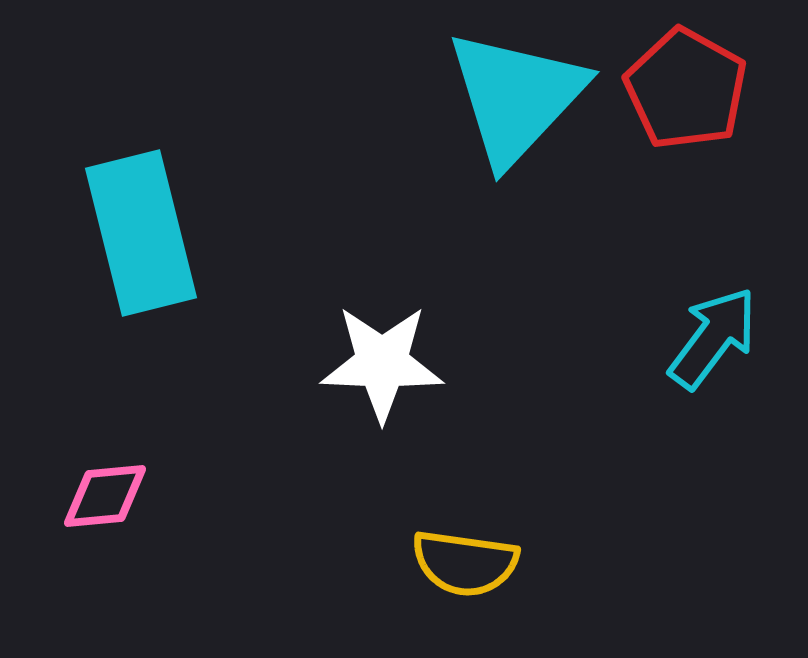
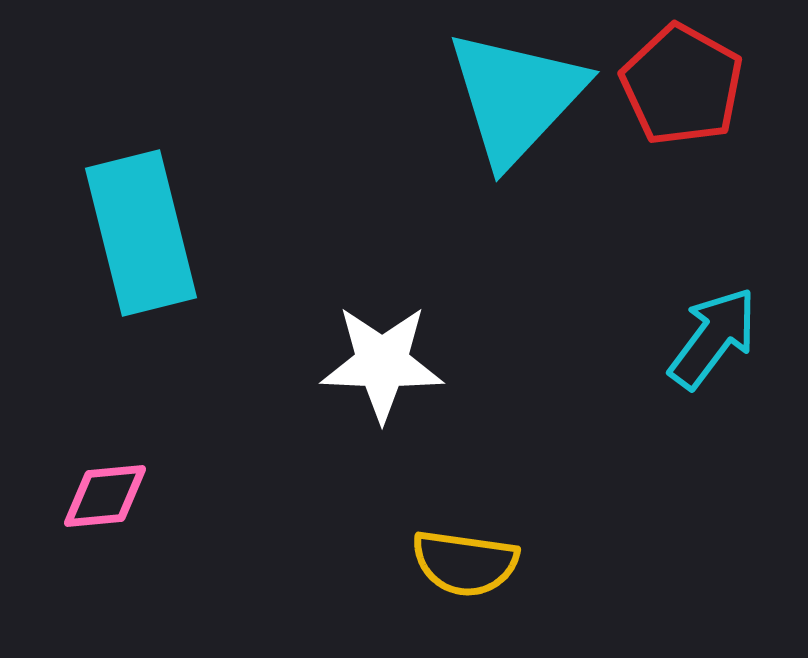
red pentagon: moved 4 px left, 4 px up
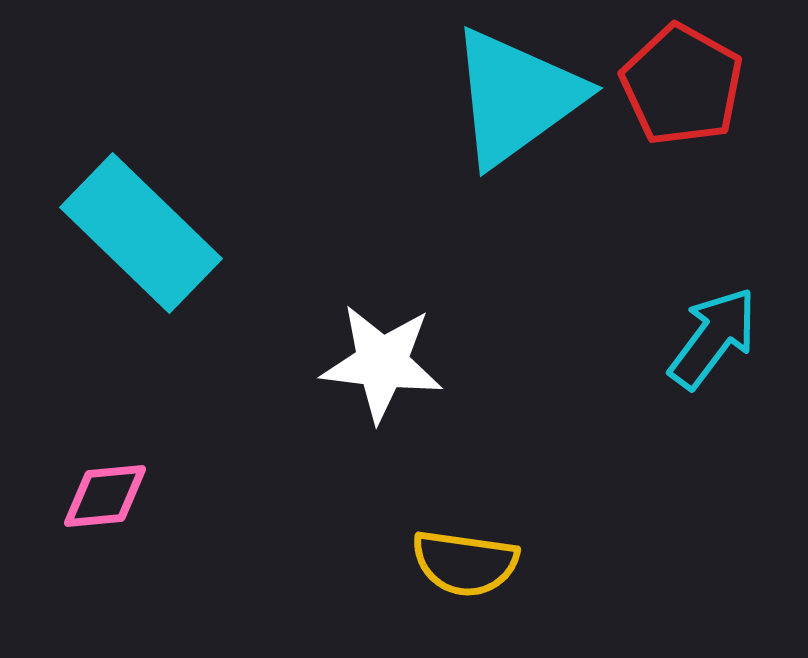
cyan triangle: rotated 11 degrees clockwise
cyan rectangle: rotated 32 degrees counterclockwise
white star: rotated 5 degrees clockwise
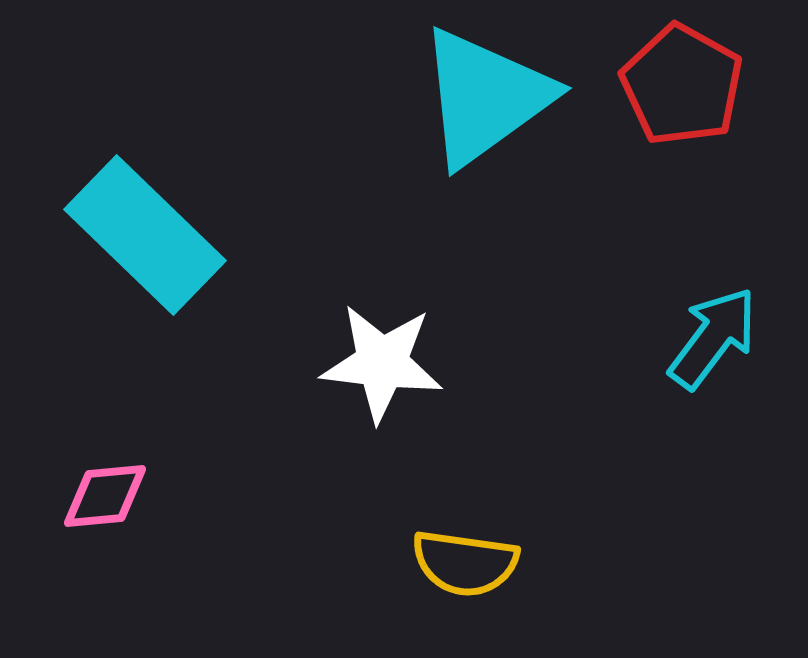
cyan triangle: moved 31 px left
cyan rectangle: moved 4 px right, 2 px down
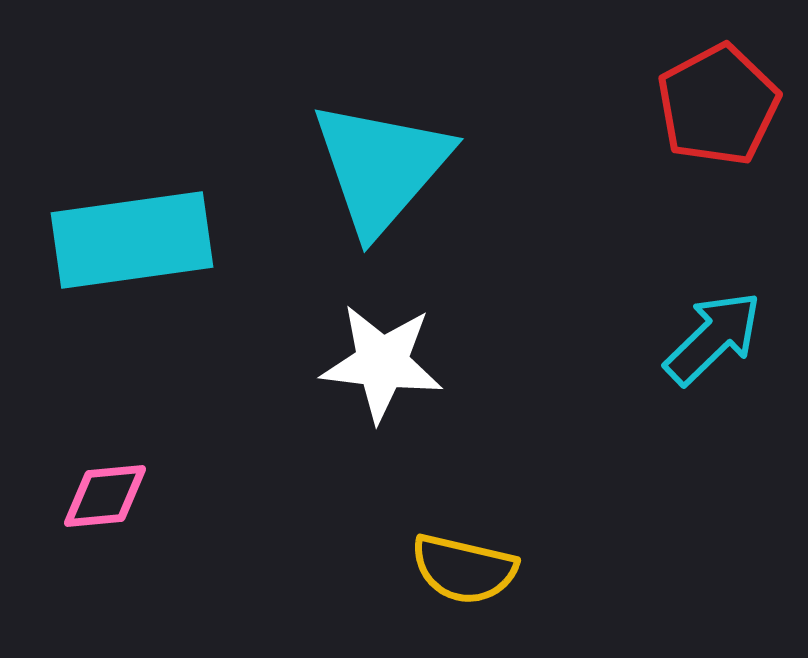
red pentagon: moved 36 px right, 20 px down; rotated 15 degrees clockwise
cyan triangle: moved 104 px left, 70 px down; rotated 13 degrees counterclockwise
cyan rectangle: moved 13 px left, 5 px down; rotated 52 degrees counterclockwise
cyan arrow: rotated 9 degrees clockwise
yellow semicircle: moved 1 px left, 6 px down; rotated 5 degrees clockwise
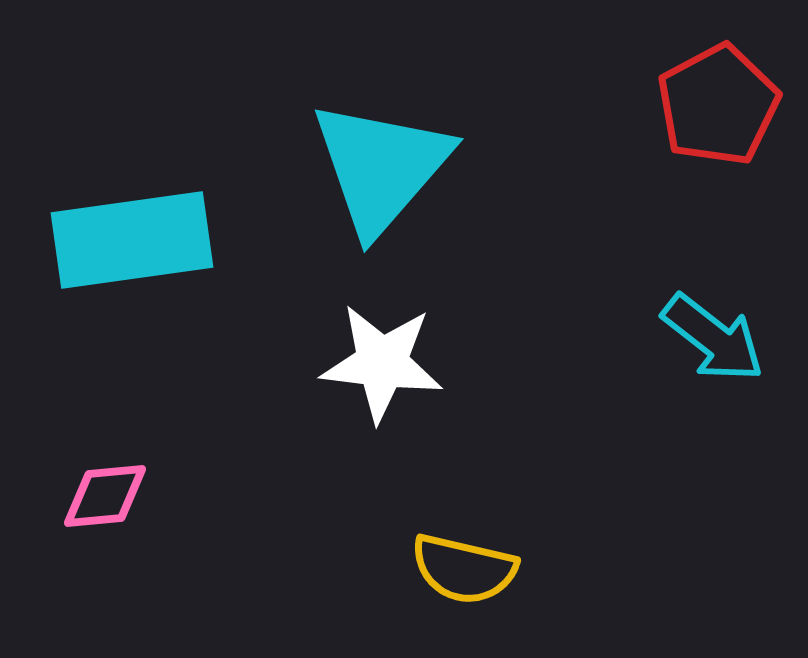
cyan arrow: rotated 82 degrees clockwise
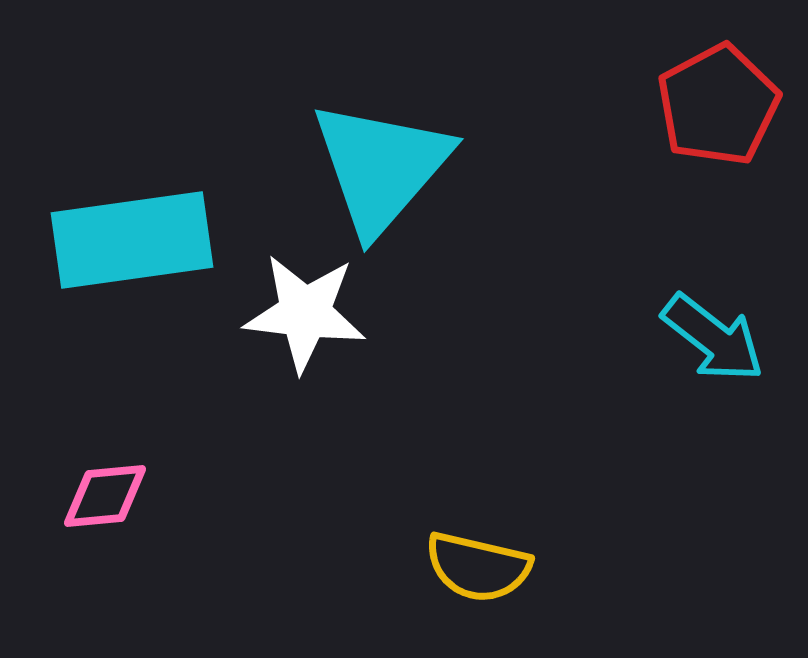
white star: moved 77 px left, 50 px up
yellow semicircle: moved 14 px right, 2 px up
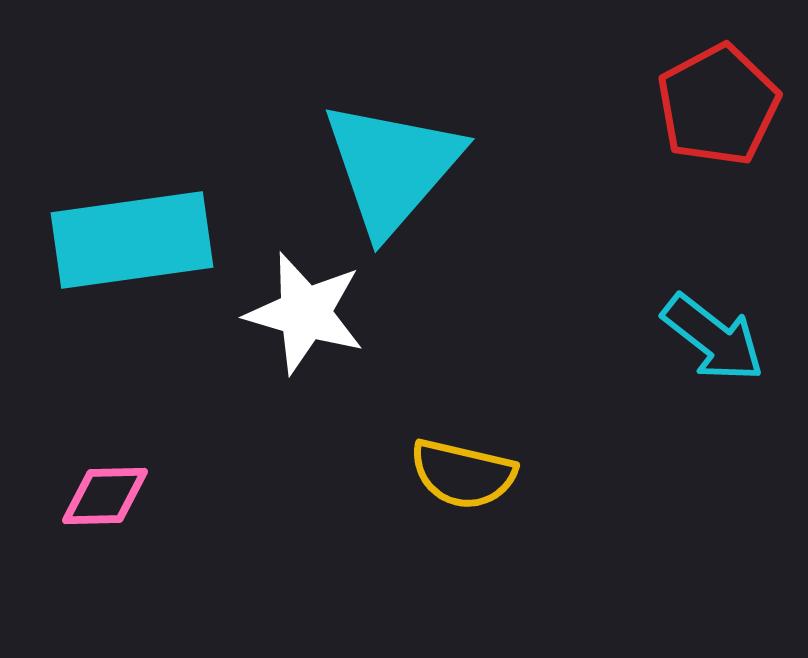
cyan triangle: moved 11 px right
white star: rotated 9 degrees clockwise
pink diamond: rotated 4 degrees clockwise
yellow semicircle: moved 15 px left, 93 px up
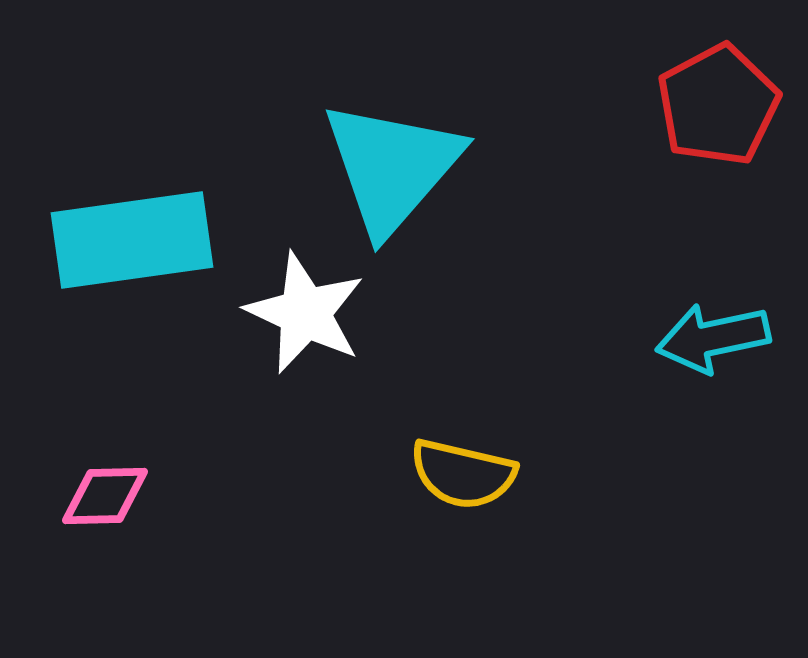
white star: rotated 9 degrees clockwise
cyan arrow: rotated 130 degrees clockwise
